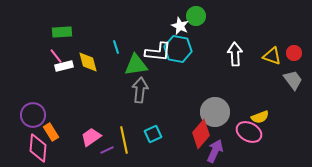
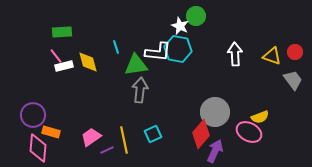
red circle: moved 1 px right, 1 px up
orange rectangle: rotated 42 degrees counterclockwise
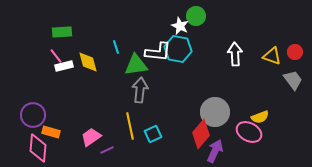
yellow line: moved 6 px right, 14 px up
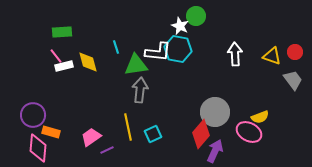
yellow line: moved 2 px left, 1 px down
